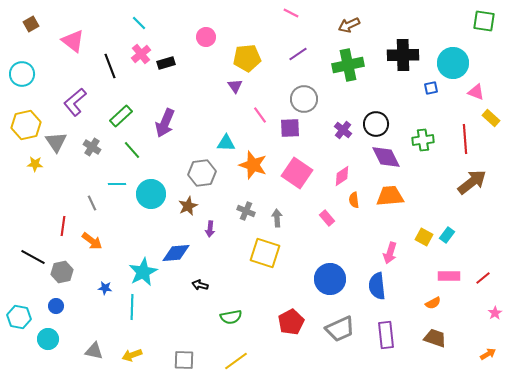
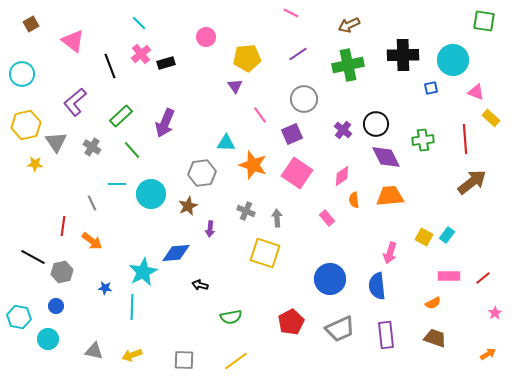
cyan circle at (453, 63): moved 3 px up
purple square at (290, 128): moved 2 px right, 6 px down; rotated 20 degrees counterclockwise
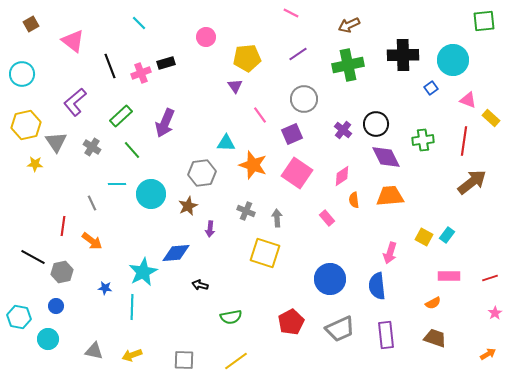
green square at (484, 21): rotated 15 degrees counterclockwise
pink cross at (141, 54): moved 19 px down; rotated 18 degrees clockwise
blue square at (431, 88): rotated 24 degrees counterclockwise
pink triangle at (476, 92): moved 8 px left, 8 px down
red line at (465, 139): moved 1 px left, 2 px down; rotated 12 degrees clockwise
red line at (483, 278): moved 7 px right; rotated 21 degrees clockwise
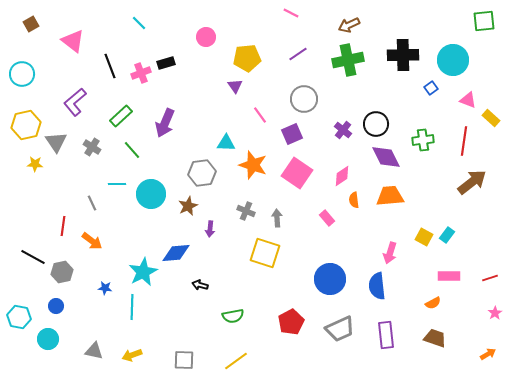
green cross at (348, 65): moved 5 px up
green semicircle at (231, 317): moved 2 px right, 1 px up
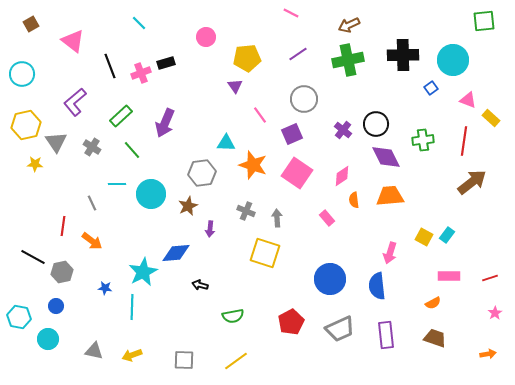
orange arrow at (488, 354): rotated 21 degrees clockwise
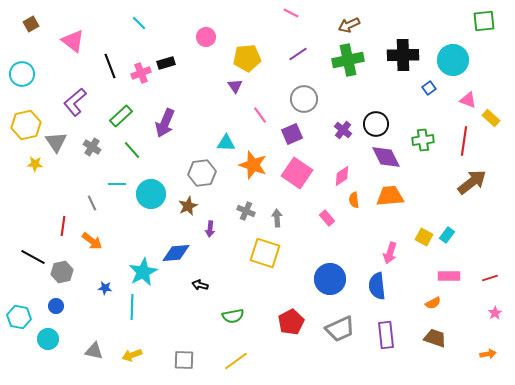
blue square at (431, 88): moved 2 px left
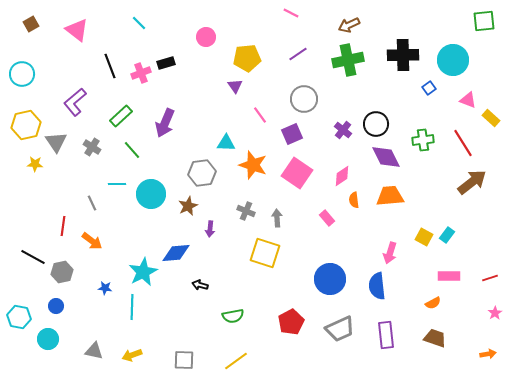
pink triangle at (73, 41): moved 4 px right, 11 px up
red line at (464, 141): moved 1 px left, 2 px down; rotated 40 degrees counterclockwise
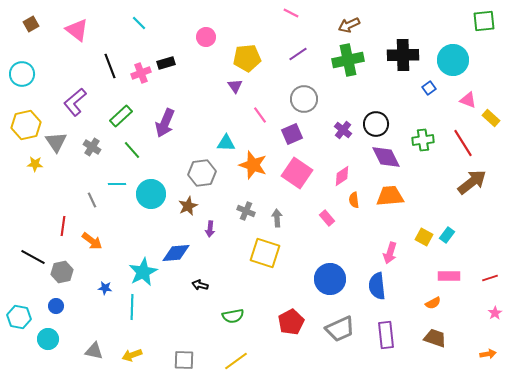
gray line at (92, 203): moved 3 px up
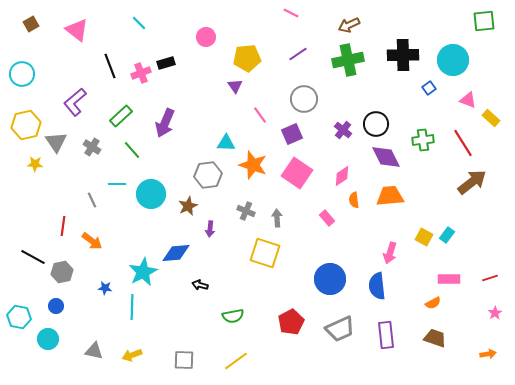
gray hexagon at (202, 173): moved 6 px right, 2 px down
pink rectangle at (449, 276): moved 3 px down
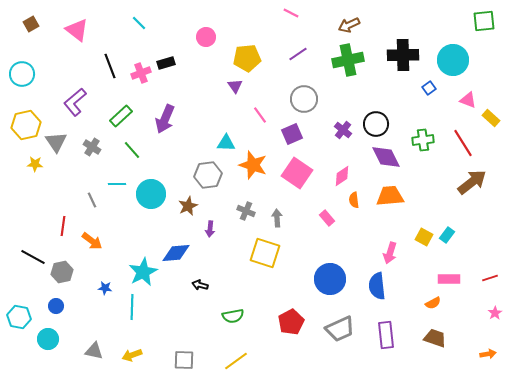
purple arrow at (165, 123): moved 4 px up
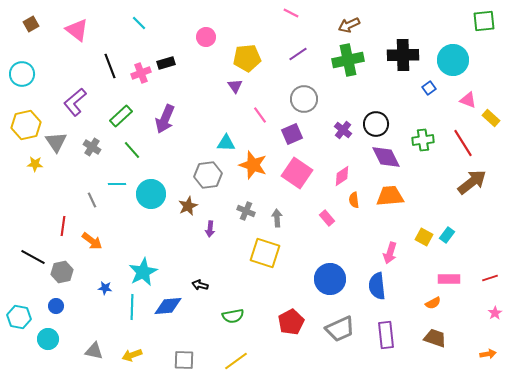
blue diamond at (176, 253): moved 8 px left, 53 px down
